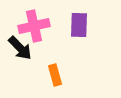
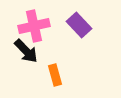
purple rectangle: rotated 45 degrees counterclockwise
black arrow: moved 6 px right, 3 px down
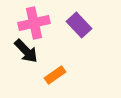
pink cross: moved 3 px up
orange rectangle: rotated 70 degrees clockwise
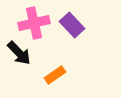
purple rectangle: moved 7 px left
black arrow: moved 7 px left, 2 px down
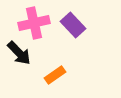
purple rectangle: moved 1 px right
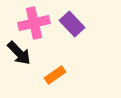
purple rectangle: moved 1 px left, 1 px up
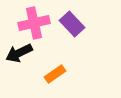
black arrow: rotated 108 degrees clockwise
orange rectangle: moved 1 px up
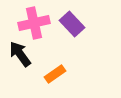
black arrow: moved 1 px right, 1 px down; rotated 80 degrees clockwise
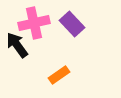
black arrow: moved 3 px left, 9 px up
orange rectangle: moved 4 px right, 1 px down
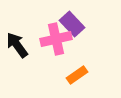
pink cross: moved 22 px right, 16 px down
orange rectangle: moved 18 px right
